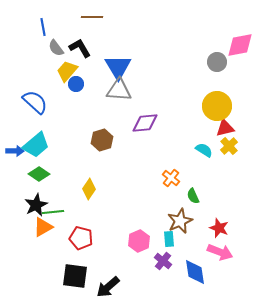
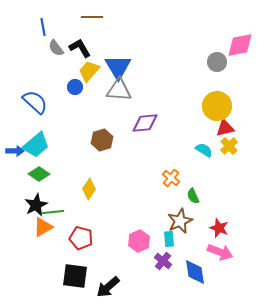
yellow trapezoid: moved 22 px right
blue circle: moved 1 px left, 3 px down
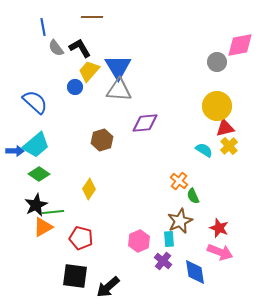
orange cross: moved 8 px right, 3 px down
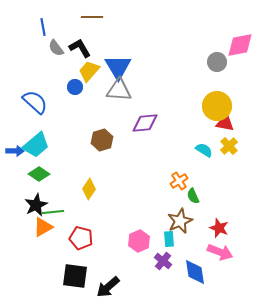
red triangle: moved 5 px up; rotated 24 degrees clockwise
orange cross: rotated 18 degrees clockwise
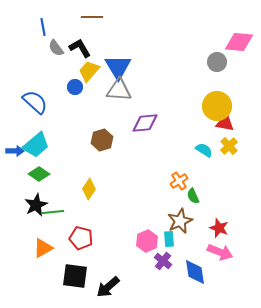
pink diamond: moved 1 px left, 3 px up; rotated 16 degrees clockwise
orange triangle: moved 21 px down
pink hexagon: moved 8 px right
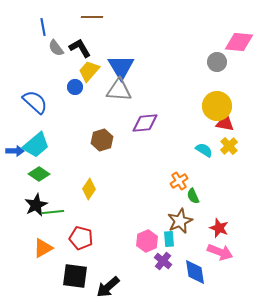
blue triangle: moved 3 px right
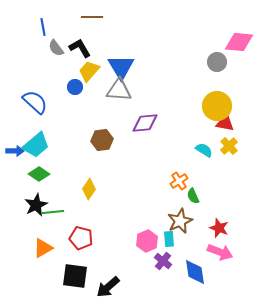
brown hexagon: rotated 10 degrees clockwise
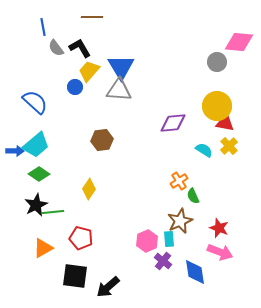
purple diamond: moved 28 px right
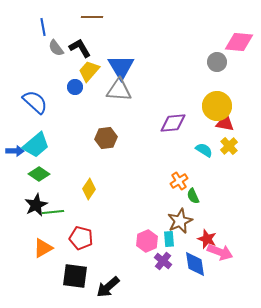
brown hexagon: moved 4 px right, 2 px up
red star: moved 12 px left, 11 px down
blue diamond: moved 8 px up
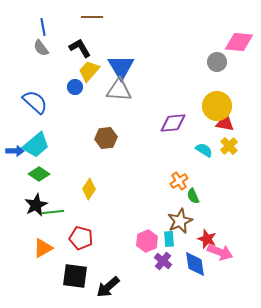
gray semicircle: moved 15 px left
